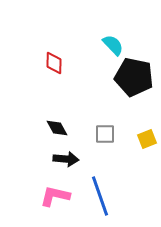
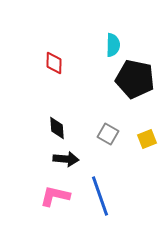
cyan semicircle: rotated 45 degrees clockwise
black pentagon: moved 1 px right, 2 px down
black diamond: rotated 25 degrees clockwise
gray square: moved 3 px right; rotated 30 degrees clockwise
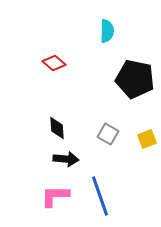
cyan semicircle: moved 6 px left, 14 px up
red diamond: rotated 50 degrees counterclockwise
pink L-shape: rotated 12 degrees counterclockwise
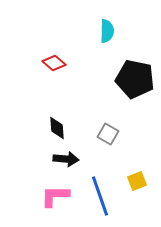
yellow square: moved 10 px left, 42 px down
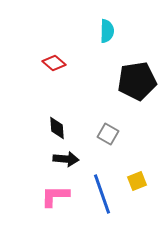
black pentagon: moved 2 px right, 2 px down; rotated 21 degrees counterclockwise
blue line: moved 2 px right, 2 px up
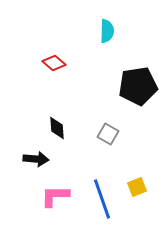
black pentagon: moved 1 px right, 5 px down
black arrow: moved 30 px left
yellow square: moved 6 px down
blue line: moved 5 px down
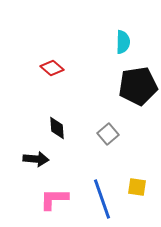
cyan semicircle: moved 16 px right, 11 px down
red diamond: moved 2 px left, 5 px down
gray square: rotated 20 degrees clockwise
yellow square: rotated 30 degrees clockwise
pink L-shape: moved 1 px left, 3 px down
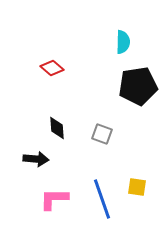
gray square: moved 6 px left; rotated 30 degrees counterclockwise
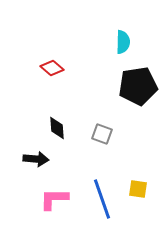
yellow square: moved 1 px right, 2 px down
